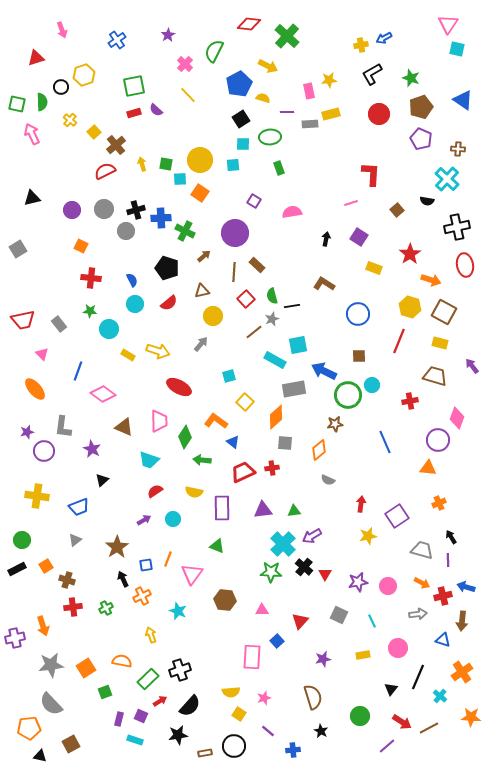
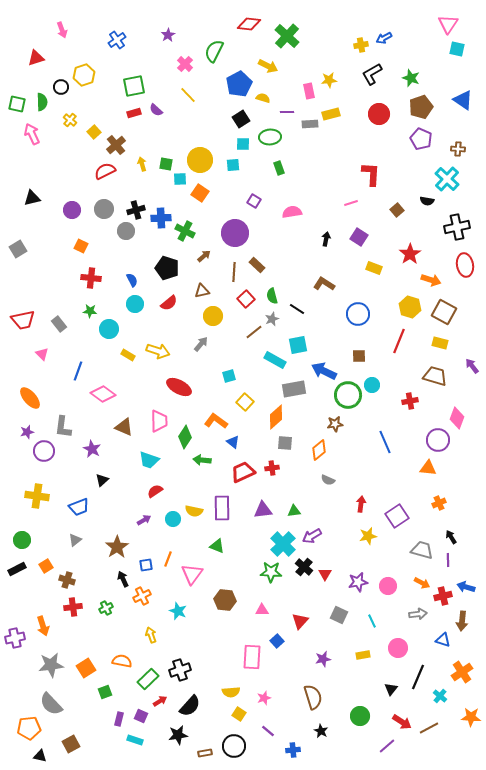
black line at (292, 306): moved 5 px right, 3 px down; rotated 42 degrees clockwise
orange ellipse at (35, 389): moved 5 px left, 9 px down
yellow semicircle at (194, 492): moved 19 px down
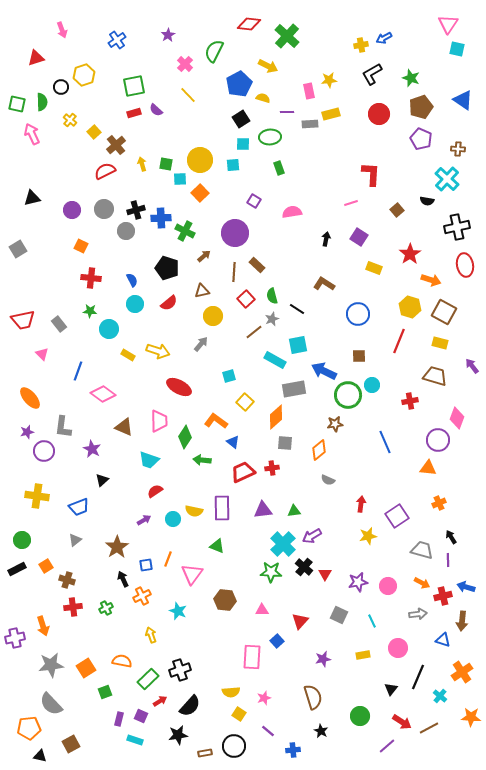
orange square at (200, 193): rotated 12 degrees clockwise
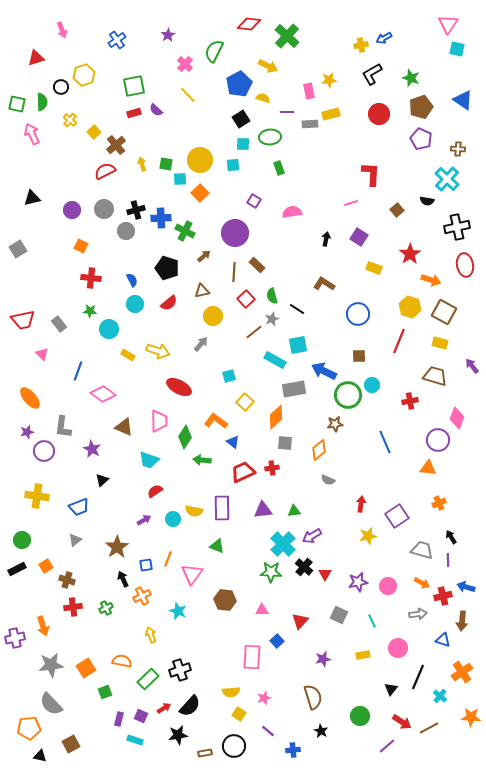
red arrow at (160, 701): moved 4 px right, 7 px down
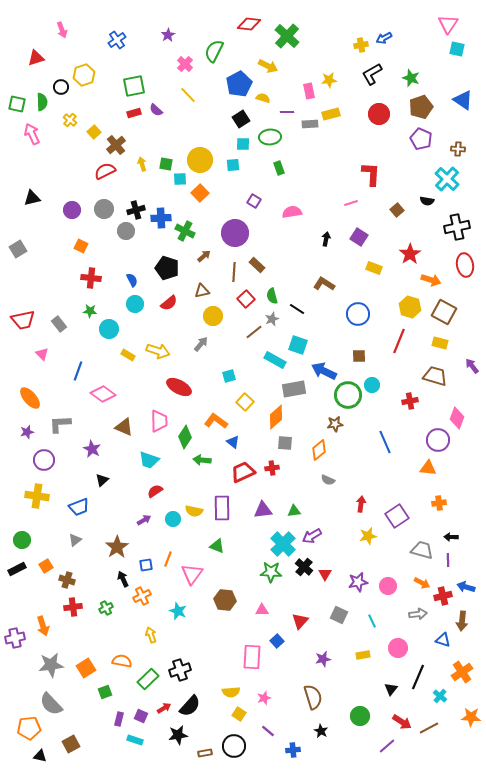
cyan square at (298, 345): rotated 30 degrees clockwise
gray L-shape at (63, 427): moved 3 px left, 3 px up; rotated 80 degrees clockwise
purple circle at (44, 451): moved 9 px down
orange cross at (439, 503): rotated 16 degrees clockwise
black arrow at (451, 537): rotated 56 degrees counterclockwise
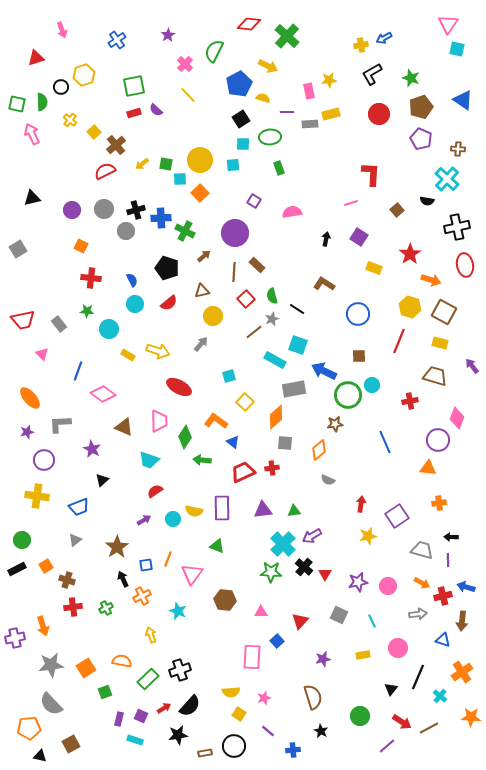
yellow arrow at (142, 164): rotated 112 degrees counterclockwise
green star at (90, 311): moved 3 px left
pink triangle at (262, 610): moved 1 px left, 2 px down
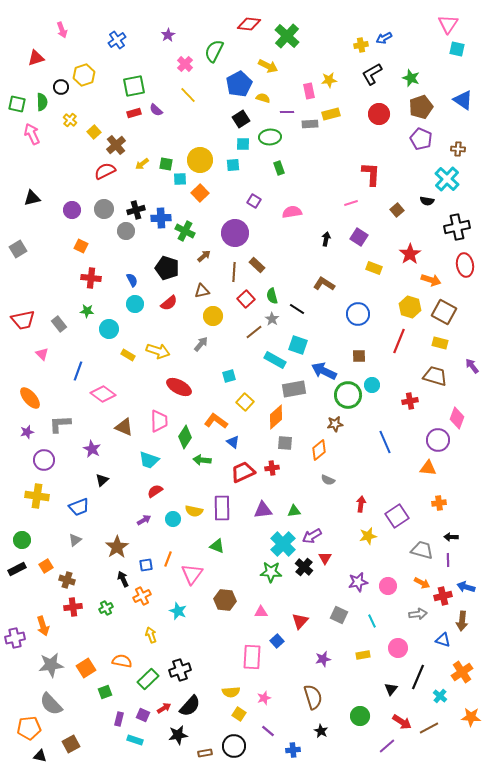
gray star at (272, 319): rotated 16 degrees counterclockwise
red triangle at (325, 574): moved 16 px up
purple square at (141, 716): moved 2 px right, 1 px up
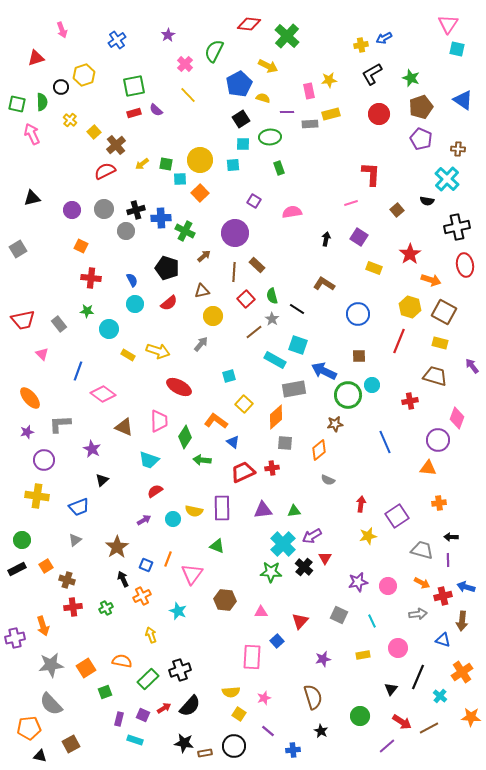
yellow square at (245, 402): moved 1 px left, 2 px down
blue square at (146, 565): rotated 32 degrees clockwise
black star at (178, 735): moved 6 px right, 8 px down; rotated 18 degrees clockwise
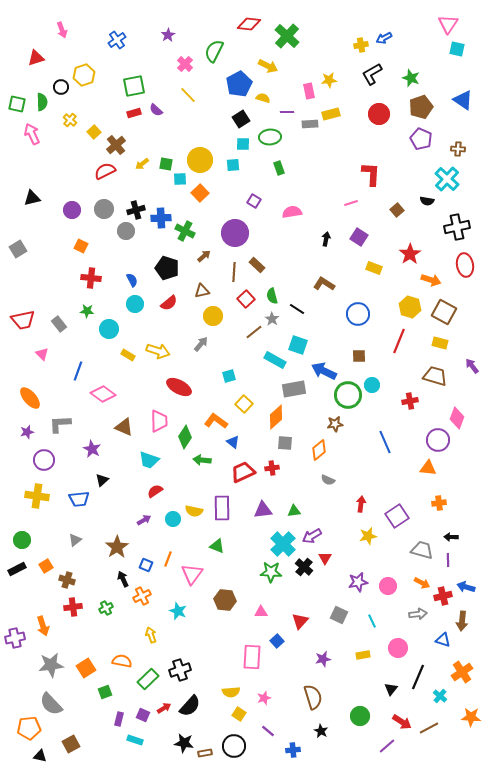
blue trapezoid at (79, 507): moved 8 px up; rotated 15 degrees clockwise
